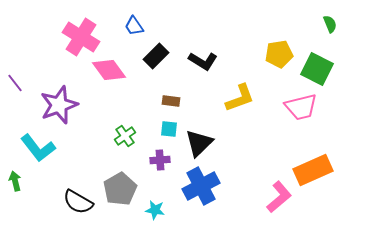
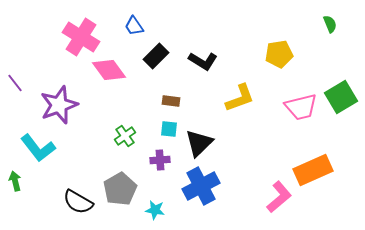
green square: moved 24 px right, 28 px down; rotated 32 degrees clockwise
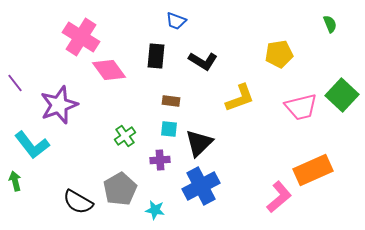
blue trapezoid: moved 42 px right, 5 px up; rotated 35 degrees counterclockwise
black rectangle: rotated 40 degrees counterclockwise
green square: moved 1 px right, 2 px up; rotated 16 degrees counterclockwise
cyan L-shape: moved 6 px left, 3 px up
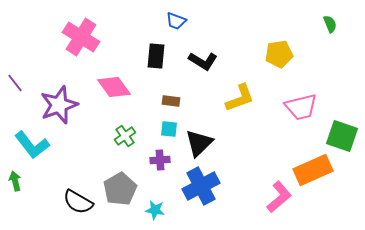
pink diamond: moved 5 px right, 17 px down
green square: moved 41 px down; rotated 24 degrees counterclockwise
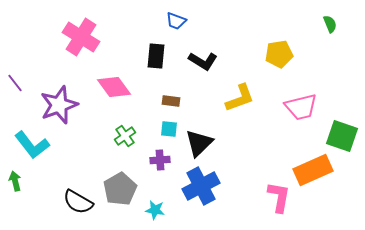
pink L-shape: rotated 40 degrees counterclockwise
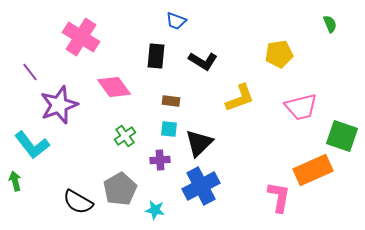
purple line: moved 15 px right, 11 px up
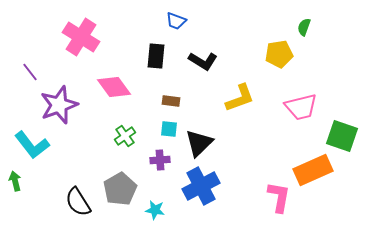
green semicircle: moved 26 px left, 3 px down; rotated 138 degrees counterclockwise
black semicircle: rotated 28 degrees clockwise
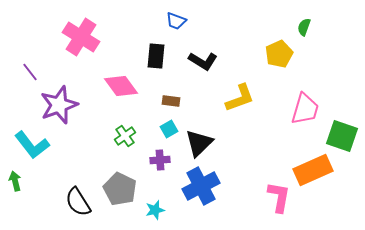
yellow pentagon: rotated 16 degrees counterclockwise
pink diamond: moved 7 px right, 1 px up
pink trapezoid: moved 4 px right, 2 px down; rotated 60 degrees counterclockwise
cyan square: rotated 36 degrees counterclockwise
gray pentagon: rotated 16 degrees counterclockwise
cyan star: rotated 24 degrees counterclockwise
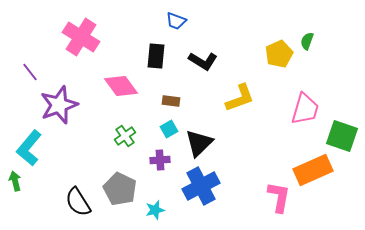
green semicircle: moved 3 px right, 14 px down
cyan L-shape: moved 3 px left, 3 px down; rotated 78 degrees clockwise
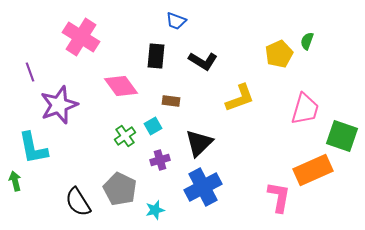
purple line: rotated 18 degrees clockwise
cyan square: moved 16 px left, 3 px up
cyan L-shape: moved 4 px right; rotated 51 degrees counterclockwise
purple cross: rotated 12 degrees counterclockwise
blue cross: moved 2 px right, 1 px down
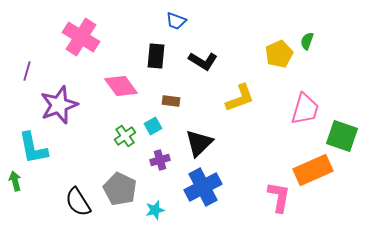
purple line: moved 3 px left, 1 px up; rotated 36 degrees clockwise
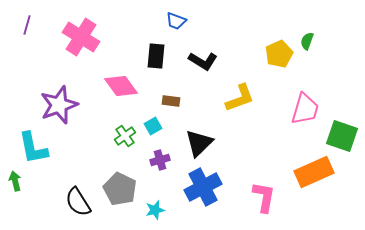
purple line: moved 46 px up
orange rectangle: moved 1 px right, 2 px down
pink L-shape: moved 15 px left
